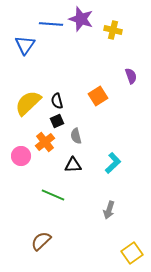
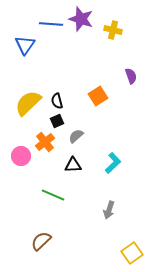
gray semicircle: rotated 63 degrees clockwise
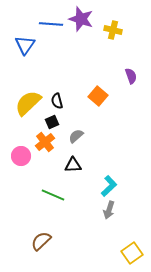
orange square: rotated 18 degrees counterclockwise
black square: moved 5 px left, 1 px down
cyan L-shape: moved 4 px left, 23 px down
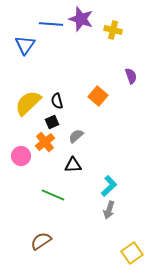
brown semicircle: rotated 10 degrees clockwise
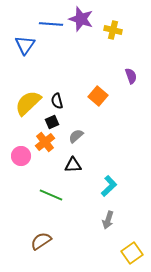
green line: moved 2 px left
gray arrow: moved 1 px left, 10 px down
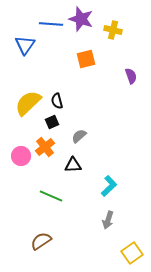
orange square: moved 12 px left, 37 px up; rotated 36 degrees clockwise
gray semicircle: moved 3 px right
orange cross: moved 5 px down
green line: moved 1 px down
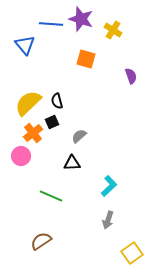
yellow cross: rotated 18 degrees clockwise
blue triangle: rotated 15 degrees counterclockwise
orange square: rotated 30 degrees clockwise
orange cross: moved 12 px left, 14 px up
black triangle: moved 1 px left, 2 px up
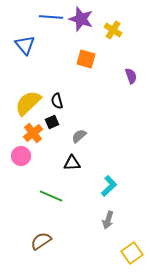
blue line: moved 7 px up
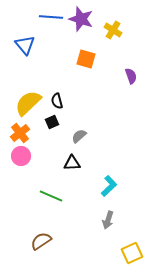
orange cross: moved 13 px left
yellow square: rotated 10 degrees clockwise
